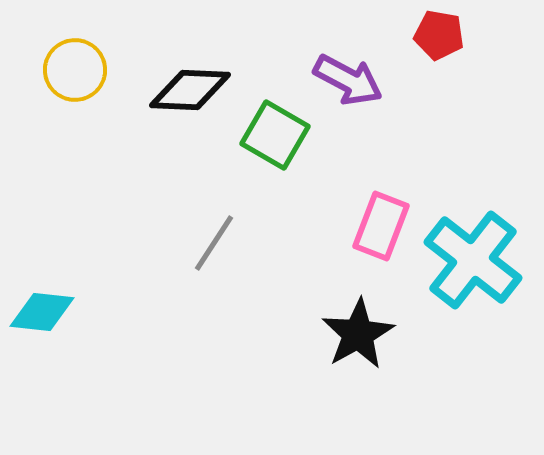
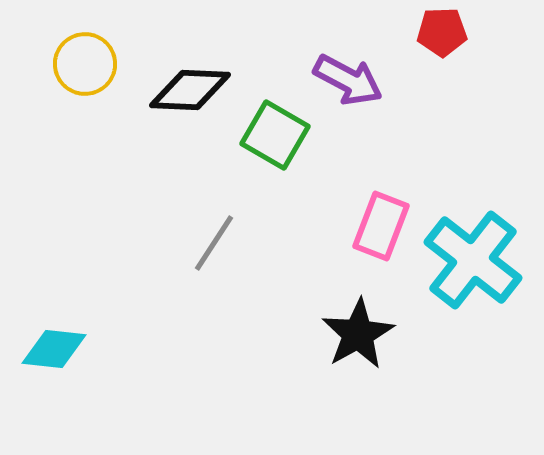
red pentagon: moved 3 px right, 3 px up; rotated 12 degrees counterclockwise
yellow circle: moved 10 px right, 6 px up
cyan diamond: moved 12 px right, 37 px down
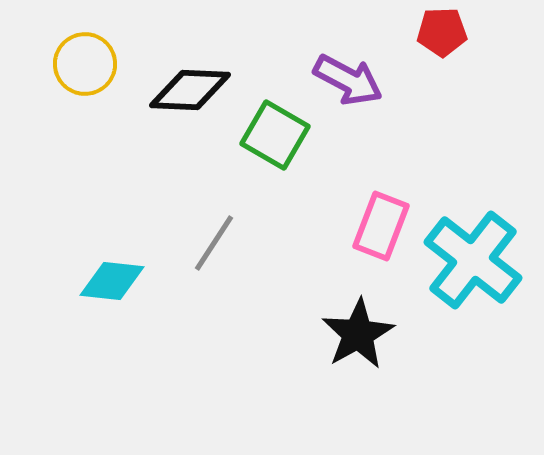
cyan diamond: moved 58 px right, 68 px up
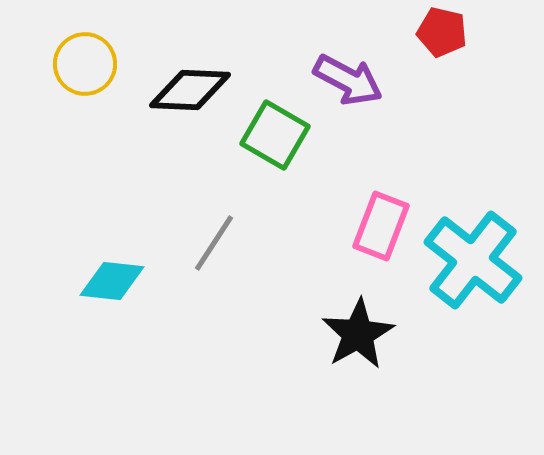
red pentagon: rotated 15 degrees clockwise
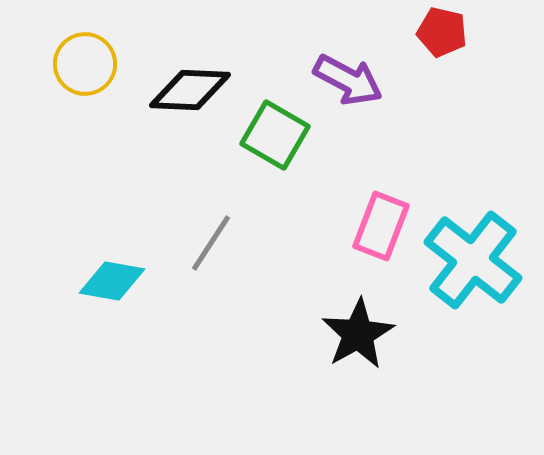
gray line: moved 3 px left
cyan diamond: rotated 4 degrees clockwise
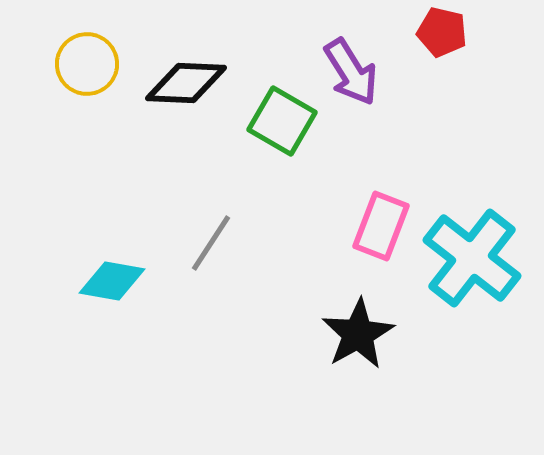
yellow circle: moved 2 px right
purple arrow: moved 3 px right, 8 px up; rotated 30 degrees clockwise
black diamond: moved 4 px left, 7 px up
green square: moved 7 px right, 14 px up
cyan cross: moved 1 px left, 2 px up
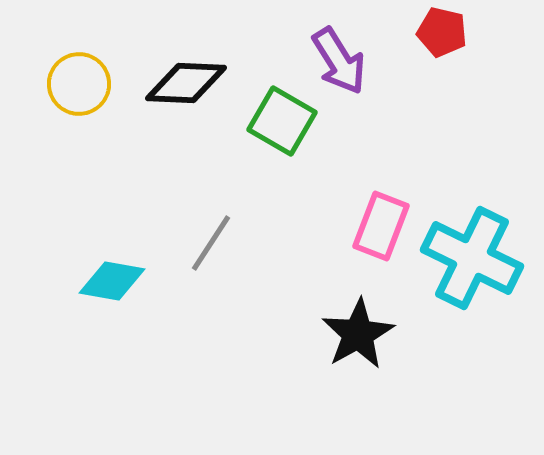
yellow circle: moved 8 px left, 20 px down
purple arrow: moved 12 px left, 11 px up
cyan cross: rotated 12 degrees counterclockwise
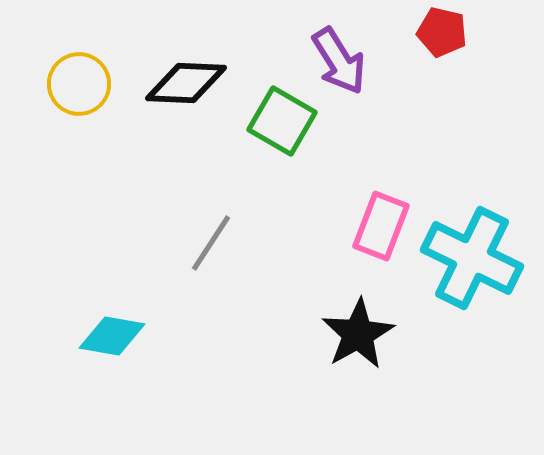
cyan diamond: moved 55 px down
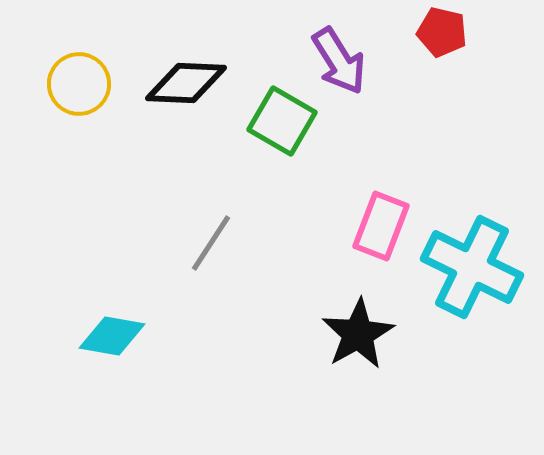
cyan cross: moved 9 px down
